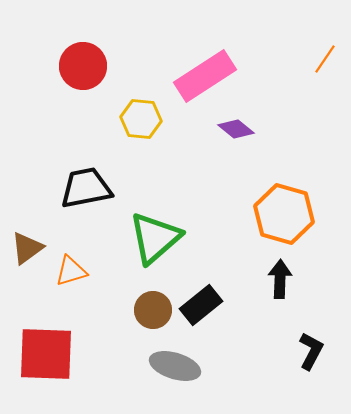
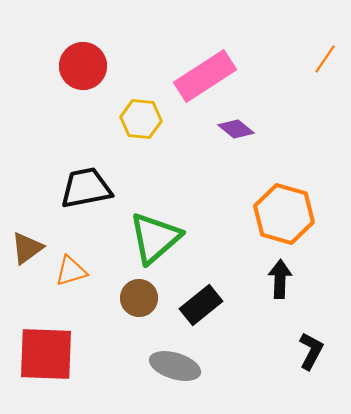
brown circle: moved 14 px left, 12 px up
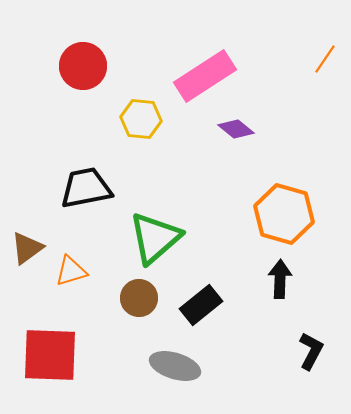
red square: moved 4 px right, 1 px down
